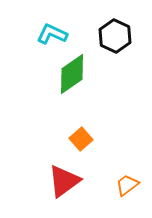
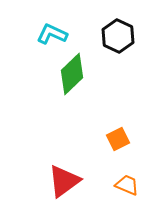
black hexagon: moved 3 px right
green diamond: rotated 9 degrees counterclockwise
orange square: moved 37 px right; rotated 15 degrees clockwise
orange trapezoid: rotated 60 degrees clockwise
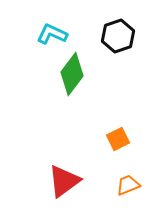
black hexagon: rotated 16 degrees clockwise
green diamond: rotated 9 degrees counterclockwise
orange trapezoid: moved 1 px right; rotated 45 degrees counterclockwise
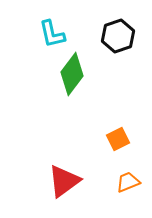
cyan L-shape: rotated 128 degrees counterclockwise
orange trapezoid: moved 3 px up
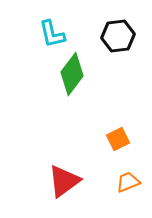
black hexagon: rotated 12 degrees clockwise
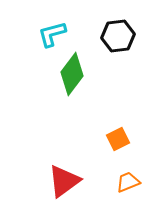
cyan L-shape: rotated 88 degrees clockwise
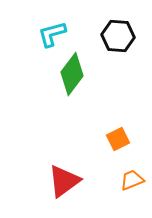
black hexagon: rotated 12 degrees clockwise
orange trapezoid: moved 4 px right, 2 px up
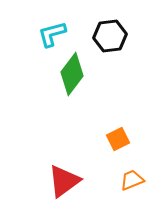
black hexagon: moved 8 px left; rotated 12 degrees counterclockwise
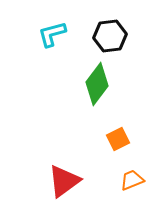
green diamond: moved 25 px right, 10 px down
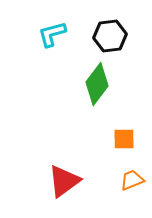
orange square: moved 6 px right; rotated 25 degrees clockwise
